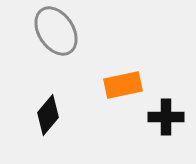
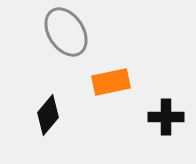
gray ellipse: moved 10 px right, 1 px down
orange rectangle: moved 12 px left, 3 px up
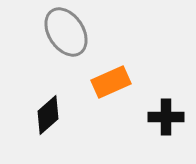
orange rectangle: rotated 12 degrees counterclockwise
black diamond: rotated 9 degrees clockwise
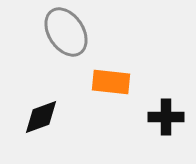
orange rectangle: rotated 30 degrees clockwise
black diamond: moved 7 px left, 2 px down; rotated 21 degrees clockwise
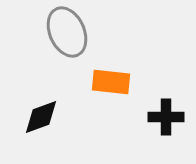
gray ellipse: moved 1 px right; rotated 9 degrees clockwise
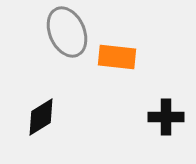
orange rectangle: moved 6 px right, 25 px up
black diamond: rotated 12 degrees counterclockwise
